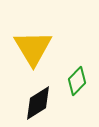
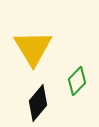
black diamond: rotated 18 degrees counterclockwise
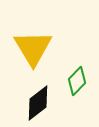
black diamond: rotated 12 degrees clockwise
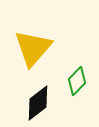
yellow triangle: rotated 12 degrees clockwise
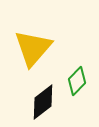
black diamond: moved 5 px right, 1 px up
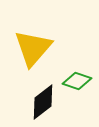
green diamond: rotated 64 degrees clockwise
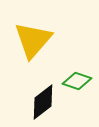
yellow triangle: moved 8 px up
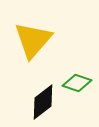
green diamond: moved 2 px down
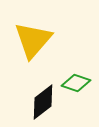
green diamond: moved 1 px left
